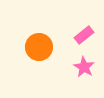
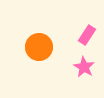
pink rectangle: moved 3 px right; rotated 18 degrees counterclockwise
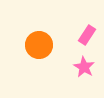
orange circle: moved 2 px up
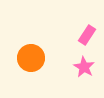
orange circle: moved 8 px left, 13 px down
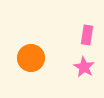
pink rectangle: rotated 24 degrees counterclockwise
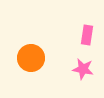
pink star: moved 1 px left, 2 px down; rotated 20 degrees counterclockwise
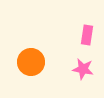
orange circle: moved 4 px down
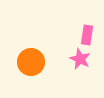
pink star: moved 3 px left, 10 px up; rotated 15 degrees clockwise
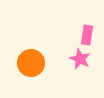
orange circle: moved 1 px down
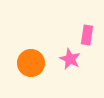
pink star: moved 10 px left
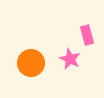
pink rectangle: rotated 24 degrees counterclockwise
